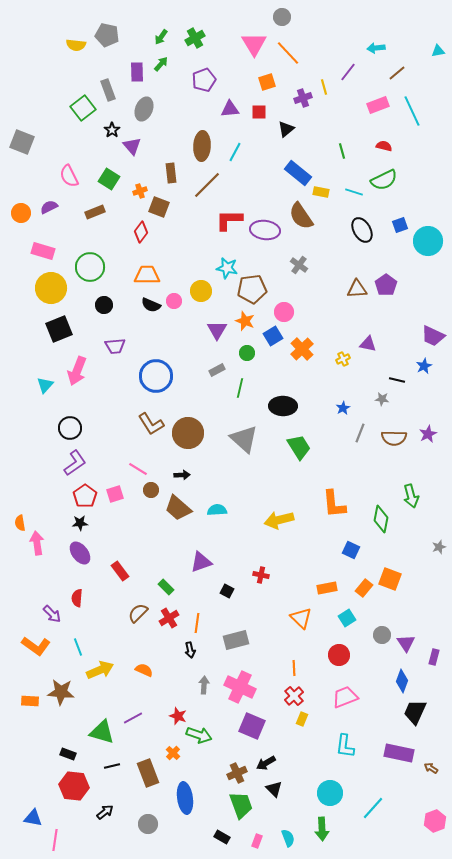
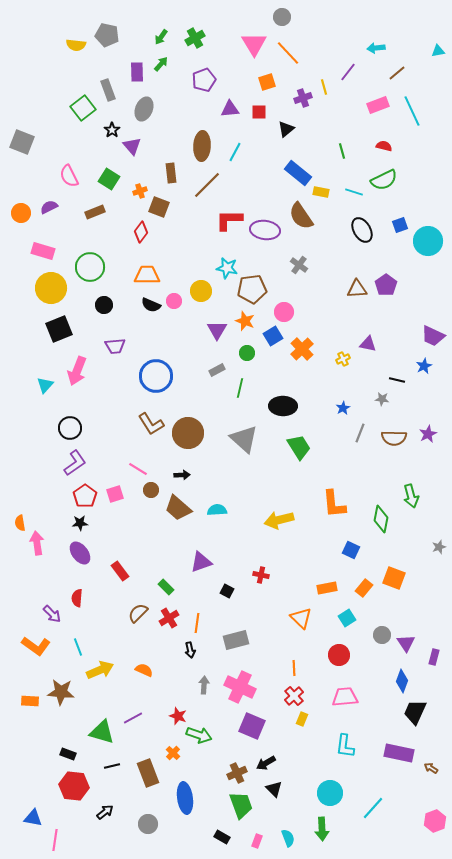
orange square at (390, 579): moved 4 px right, 1 px up
pink trapezoid at (345, 697): rotated 16 degrees clockwise
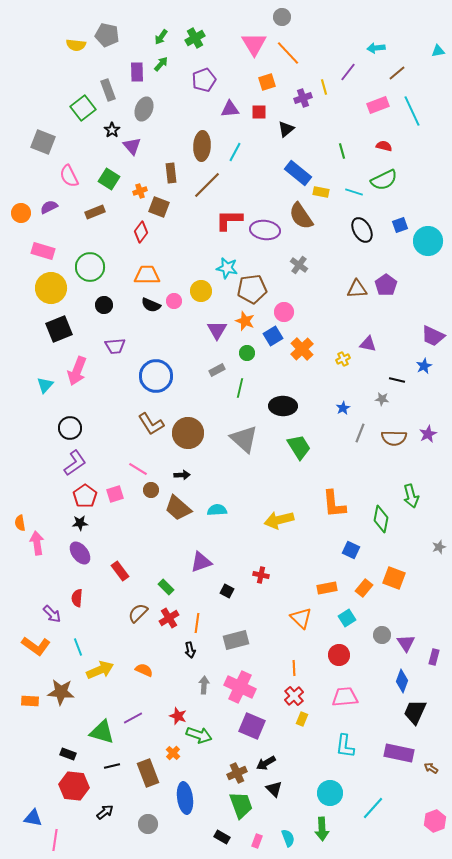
gray square at (22, 142): moved 21 px right
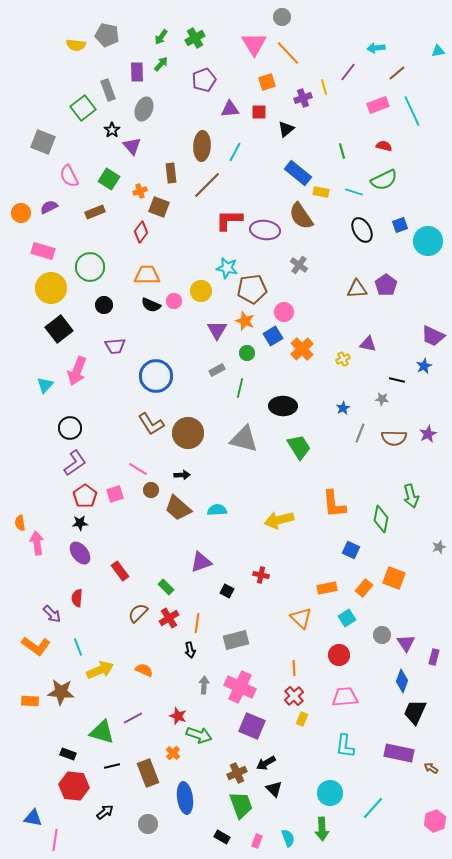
black square at (59, 329): rotated 16 degrees counterclockwise
gray triangle at (244, 439): rotated 28 degrees counterclockwise
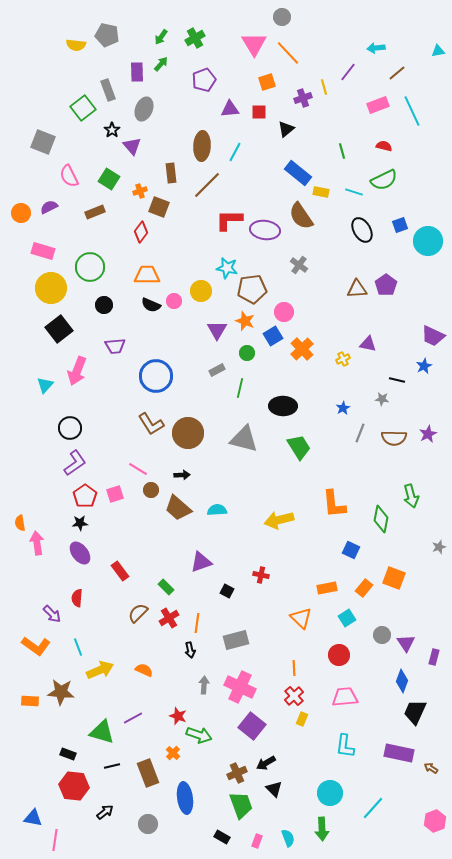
purple square at (252, 726): rotated 16 degrees clockwise
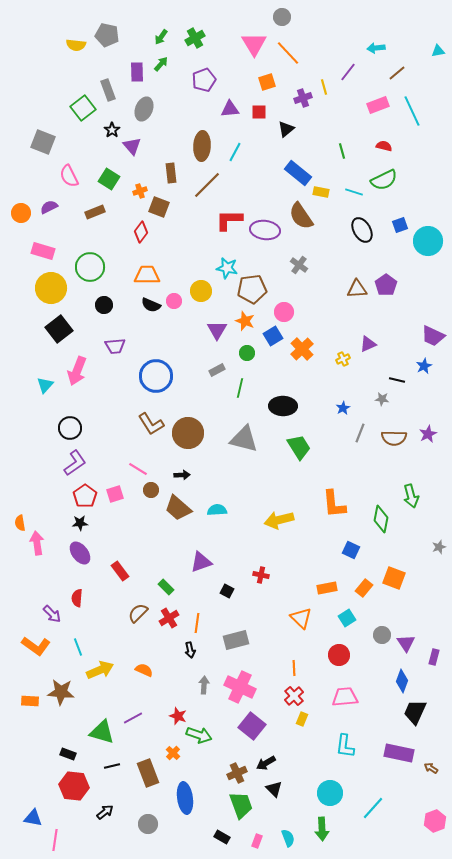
purple triangle at (368, 344): rotated 36 degrees counterclockwise
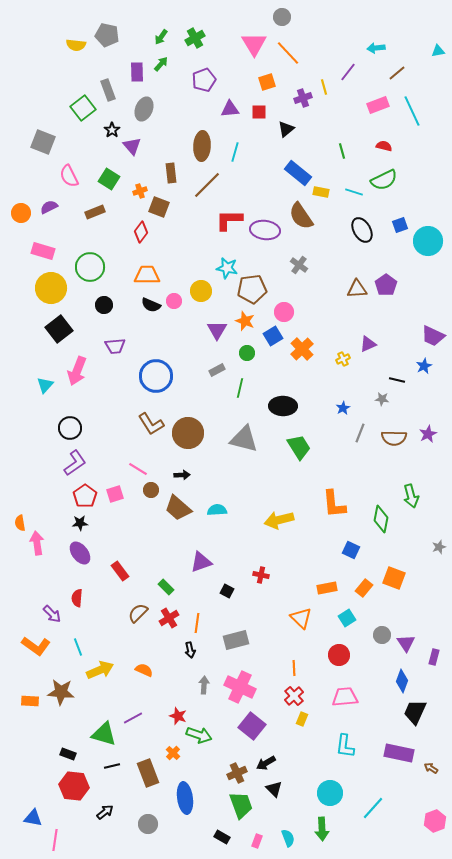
cyan line at (235, 152): rotated 12 degrees counterclockwise
green triangle at (102, 732): moved 2 px right, 2 px down
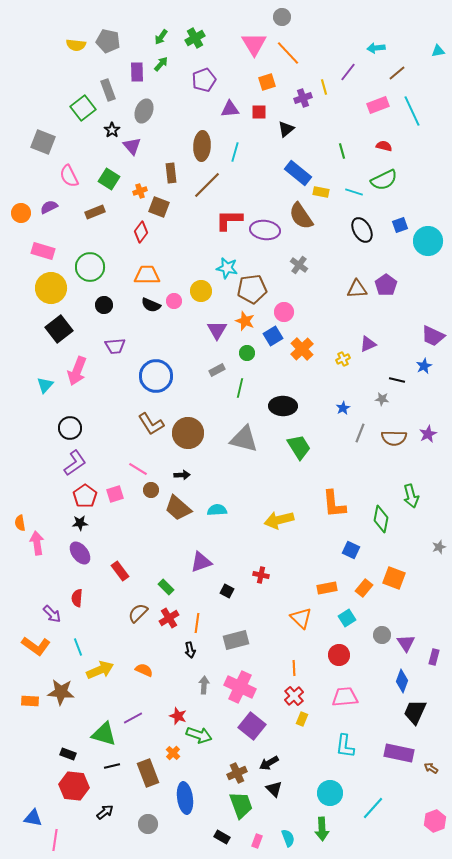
gray pentagon at (107, 35): moved 1 px right, 6 px down
gray ellipse at (144, 109): moved 2 px down
black arrow at (266, 763): moved 3 px right
